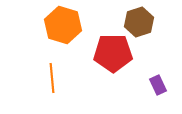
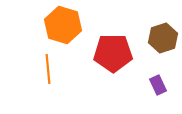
brown hexagon: moved 24 px right, 16 px down
orange line: moved 4 px left, 9 px up
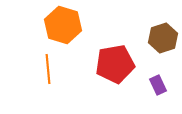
red pentagon: moved 2 px right, 11 px down; rotated 9 degrees counterclockwise
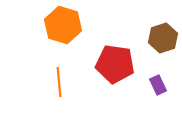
red pentagon: rotated 18 degrees clockwise
orange line: moved 11 px right, 13 px down
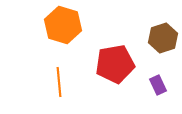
red pentagon: rotated 18 degrees counterclockwise
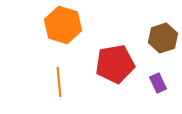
purple rectangle: moved 2 px up
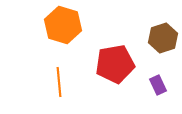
purple rectangle: moved 2 px down
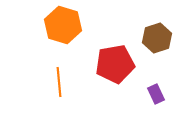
brown hexagon: moved 6 px left
purple rectangle: moved 2 px left, 9 px down
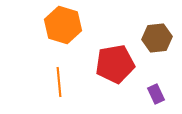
brown hexagon: rotated 12 degrees clockwise
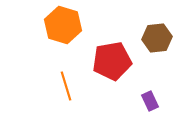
red pentagon: moved 3 px left, 3 px up
orange line: moved 7 px right, 4 px down; rotated 12 degrees counterclockwise
purple rectangle: moved 6 px left, 7 px down
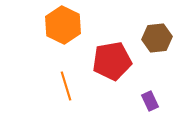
orange hexagon: rotated 9 degrees clockwise
